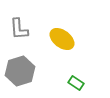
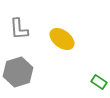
gray hexagon: moved 2 px left, 1 px down
green rectangle: moved 23 px right, 1 px up
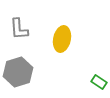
yellow ellipse: rotated 65 degrees clockwise
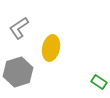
gray L-shape: moved 1 px up; rotated 60 degrees clockwise
yellow ellipse: moved 11 px left, 9 px down
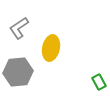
gray hexagon: rotated 12 degrees clockwise
green rectangle: rotated 28 degrees clockwise
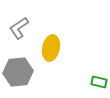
green rectangle: rotated 49 degrees counterclockwise
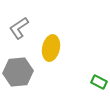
green rectangle: rotated 14 degrees clockwise
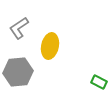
yellow ellipse: moved 1 px left, 2 px up
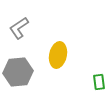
yellow ellipse: moved 8 px right, 9 px down
green rectangle: rotated 56 degrees clockwise
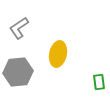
yellow ellipse: moved 1 px up
